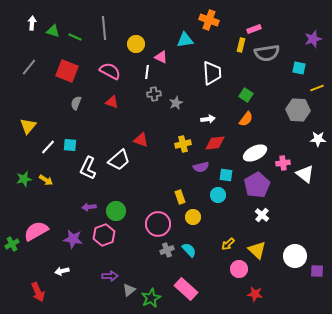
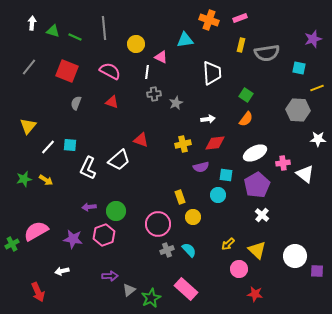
pink rectangle at (254, 29): moved 14 px left, 11 px up
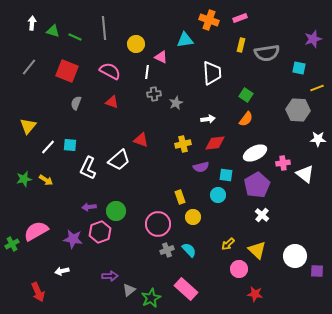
pink hexagon at (104, 235): moved 4 px left, 3 px up
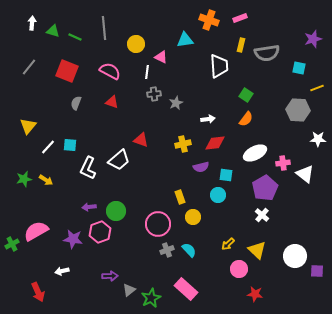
white trapezoid at (212, 73): moved 7 px right, 7 px up
purple pentagon at (257, 185): moved 8 px right, 3 px down
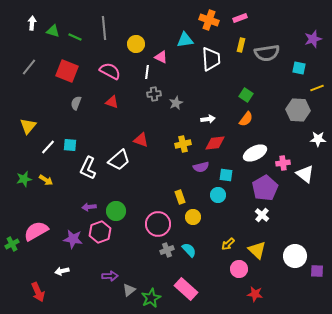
white trapezoid at (219, 66): moved 8 px left, 7 px up
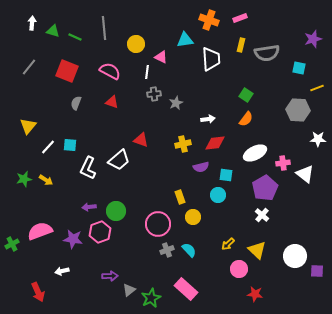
pink semicircle at (36, 231): moved 4 px right; rotated 10 degrees clockwise
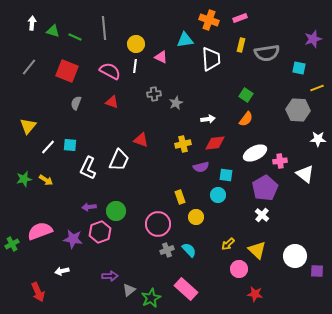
white line at (147, 72): moved 12 px left, 6 px up
white trapezoid at (119, 160): rotated 25 degrees counterclockwise
pink cross at (283, 163): moved 3 px left, 2 px up
yellow circle at (193, 217): moved 3 px right
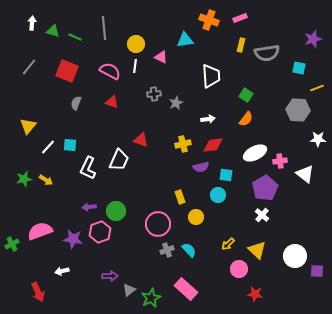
white trapezoid at (211, 59): moved 17 px down
red diamond at (215, 143): moved 2 px left, 2 px down
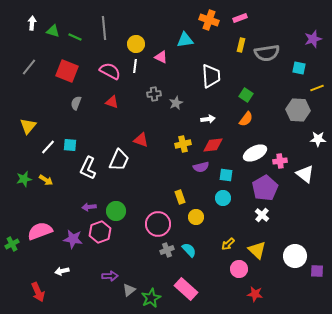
cyan circle at (218, 195): moved 5 px right, 3 px down
